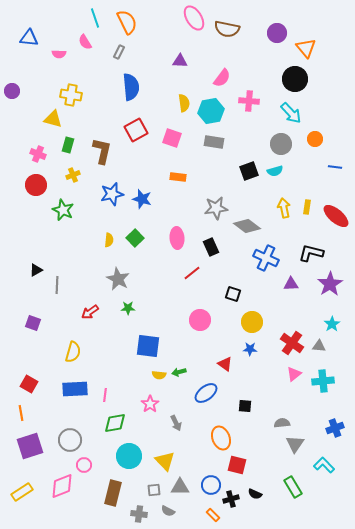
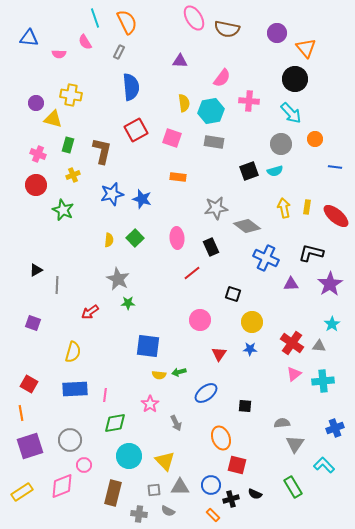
purple circle at (12, 91): moved 24 px right, 12 px down
green star at (128, 308): moved 5 px up
red triangle at (225, 364): moved 6 px left, 10 px up; rotated 28 degrees clockwise
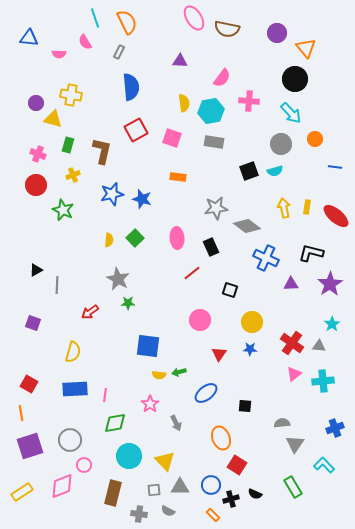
black square at (233, 294): moved 3 px left, 4 px up
red square at (237, 465): rotated 18 degrees clockwise
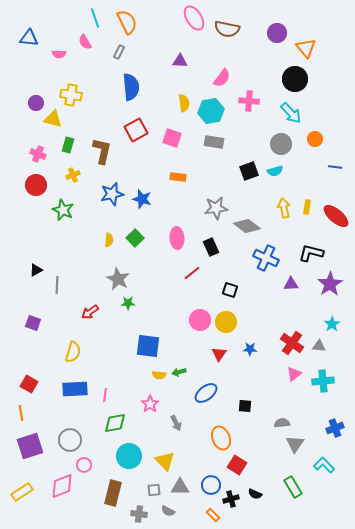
yellow circle at (252, 322): moved 26 px left
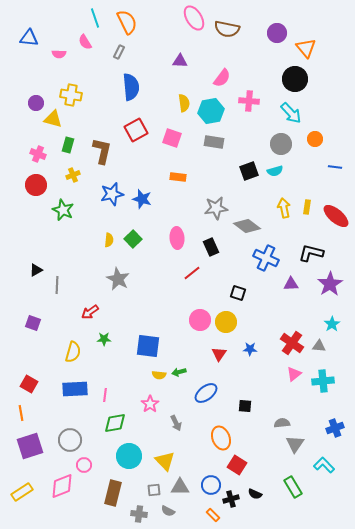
green square at (135, 238): moved 2 px left, 1 px down
black square at (230, 290): moved 8 px right, 3 px down
green star at (128, 303): moved 24 px left, 36 px down
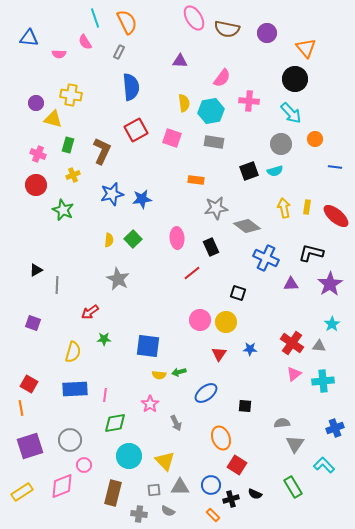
purple circle at (277, 33): moved 10 px left
brown L-shape at (102, 151): rotated 12 degrees clockwise
orange rectangle at (178, 177): moved 18 px right, 3 px down
blue star at (142, 199): rotated 24 degrees counterclockwise
orange line at (21, 413): moved 5 px up
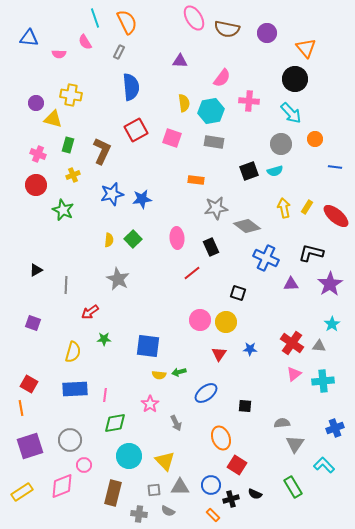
yellow rectangle at (307, 207): rotated 24 degrees clockwise
gray line at (57, 285): moved 9 px right
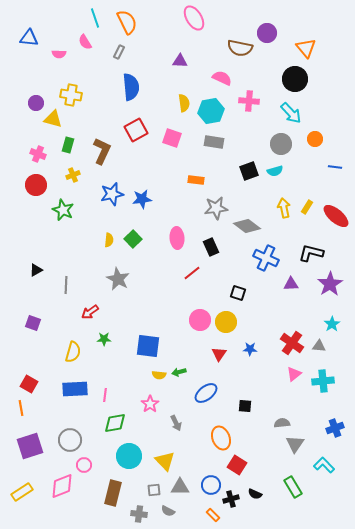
brown semicircle at (227, 29): moved 13 px right, 19 px down
pink semicircle at (222, 78): rotated 102 degrees counterclockwise
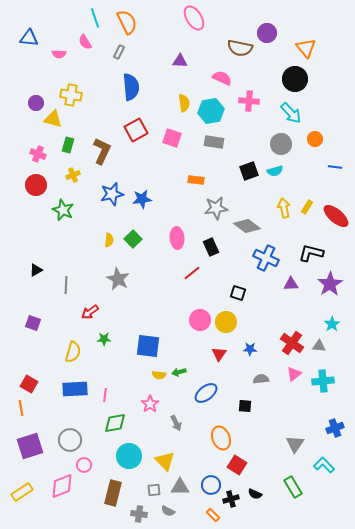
gray semicircle at (282, 423): moved 21 px left, 44 px up
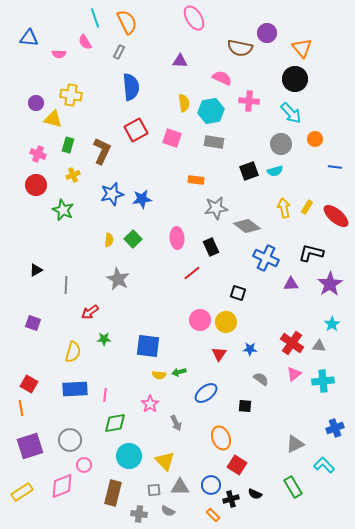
orange triangle at (306, 48): moved 4 px left
gray semicircle at (261, 379): rotated 42 degrees clockwise
gray triangle at (295, 444): rotated 30 degrees clockwise
